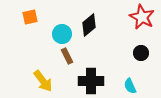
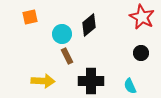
yellow arrow: rotated 50 degrees counterclockwise
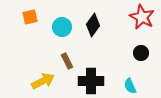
black diamond: moved 4 px right; rotated 15 degrees counterclockwise
cyan circle: moved 7 px up
brown rectangle: moved 5 px down
yellow arrow: rotated 30 degrees counterclockwise
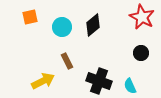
black diamond: rotated 15 degrees clockwise
black cross: moved 8 px right; rotated 20 degrees clockwise
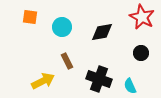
orange square: rotated 21 degrees clockwise
black diamond: moved 9 px right, 7 px down; rotated 30 degrees clockwise
black cross: moved 2 px up
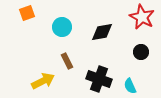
orange square: moved 3 px left, 4 px up; rotated 28 degrees counterclockwise
black circle: moved 1 px up
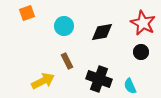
red star: moved 1 px right, 6 px down
cyan circle: moved 2 px right, 1 px up
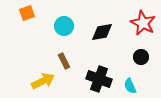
black circle: moved 5 px down
brown rectangle: moved 3 px left
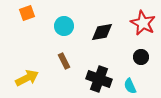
yellow arrow: moved 16 px left, 3 px up
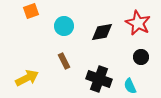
orange square: moved 4 px right, 2 px up
red star: moved 5 px left
